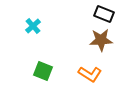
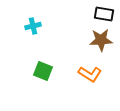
black rectangle: rotated 12 degrees counterclockwise
cyan cross: rotated 28 degrees clockwise
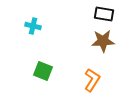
cyan cross: rotated 28 degrees clockwise
brown star: moved 2 px right, 1 px down
orange L-shape: moved 2 px right, 6 px down; rotated 90 degrees counterclockwise
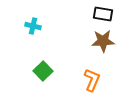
black rectangle: moved 1 px left
green square: rotated 24 degrees clockwise
orange L-shape: rotated 10 degrees counterclockwise
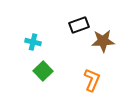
black rectangle: moved 24 px left, 11 px down; rotated 30 degrees counterclockwise
cyan cross: moved 16 px down
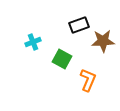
cyan cross: rotated 35 degrees counterclockwise
green square: moved 19 px right, 12 px up; rotated 18 degrees counterclockwise
orange L-shape: moved 4 px left
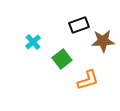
cyan cross: rotated 21 degrees counterclockwise
green square: rotated 24 degrees clockwise
orange L-shape: rotated 50 degrees clockwise
